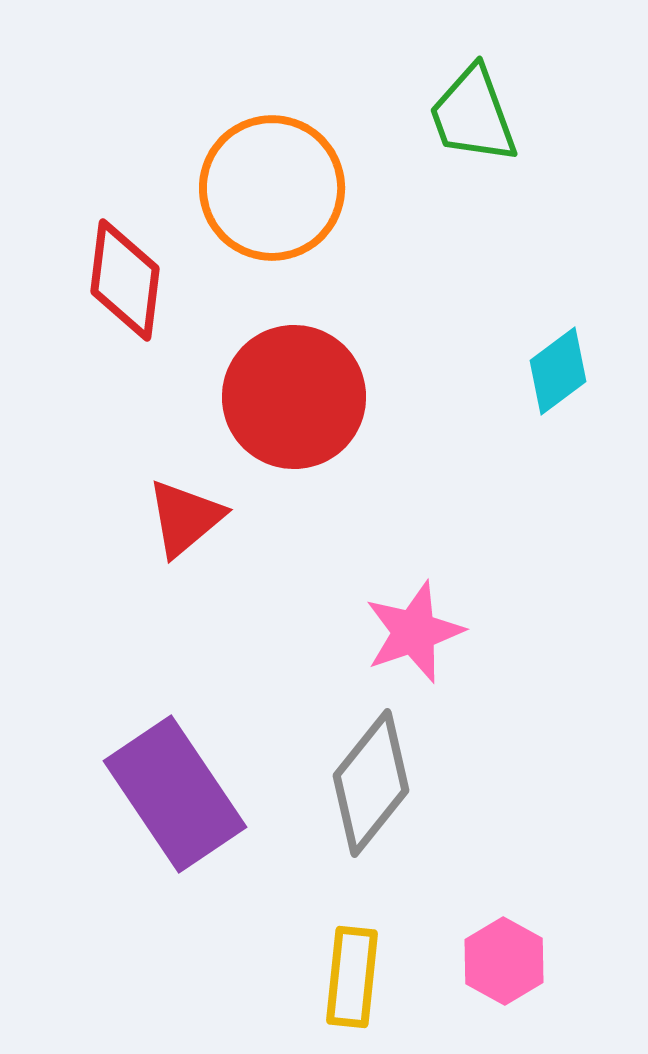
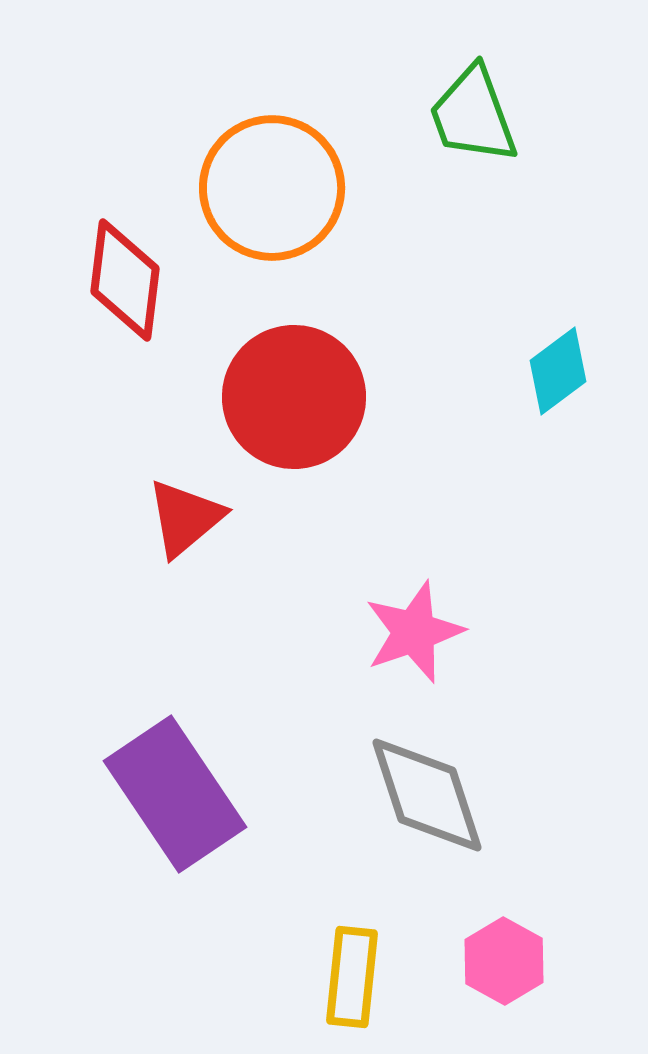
gray diamond: moved 56 px right, 12 px down; rotated 57 degrees counterclockwise
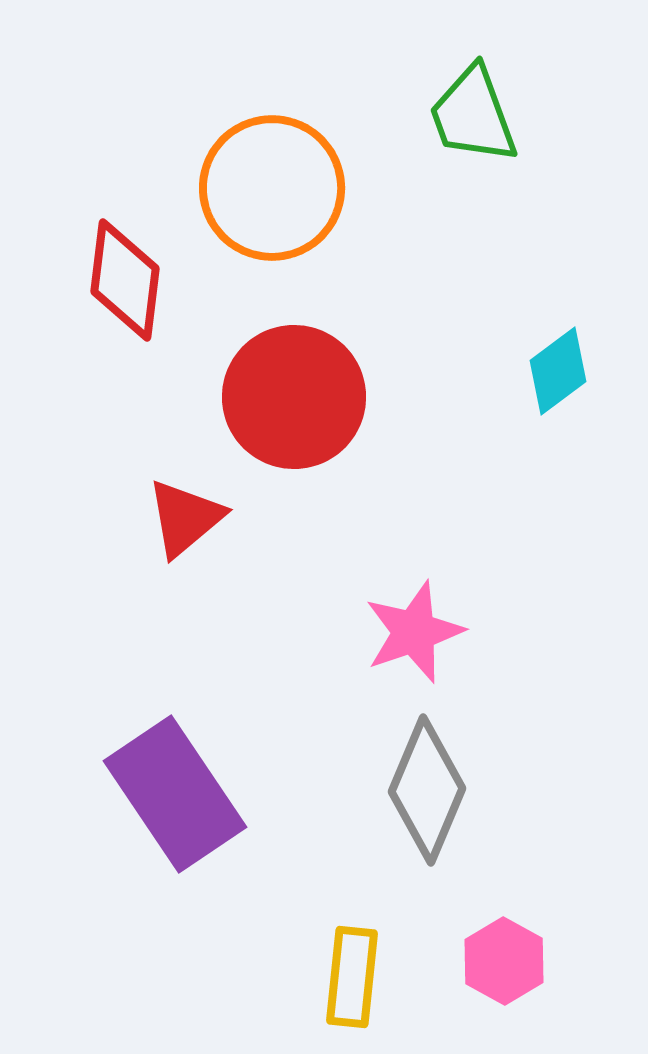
gray diamond: moved 5 px up; rotated 41 degrees clockwise
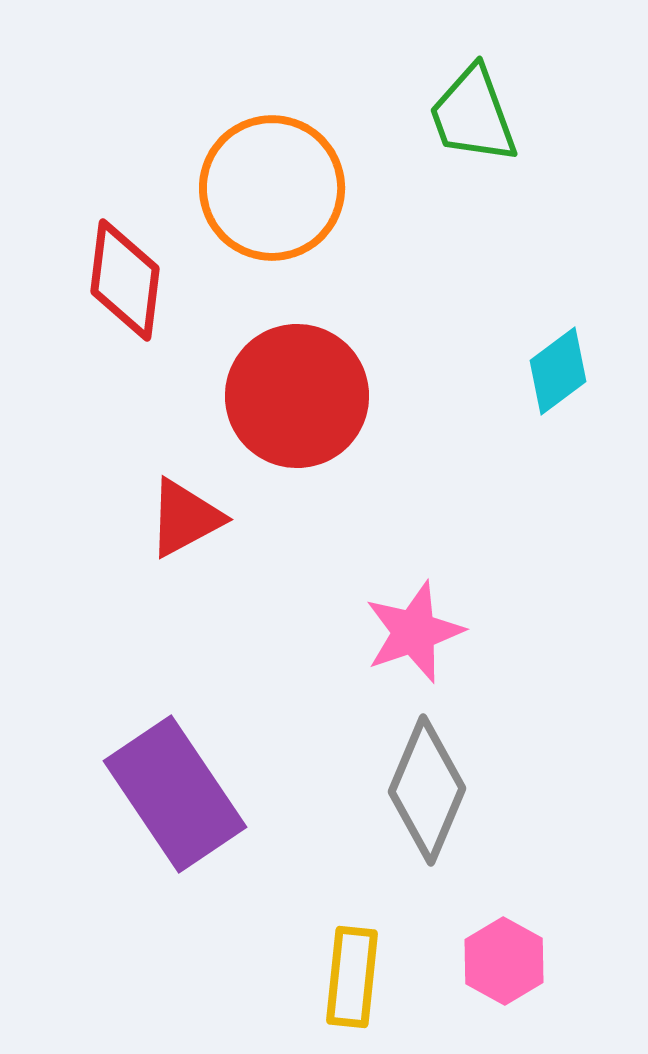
red circle: moved 3 px right, 1 px up
red triangle: rotated 12 degrees clockwise
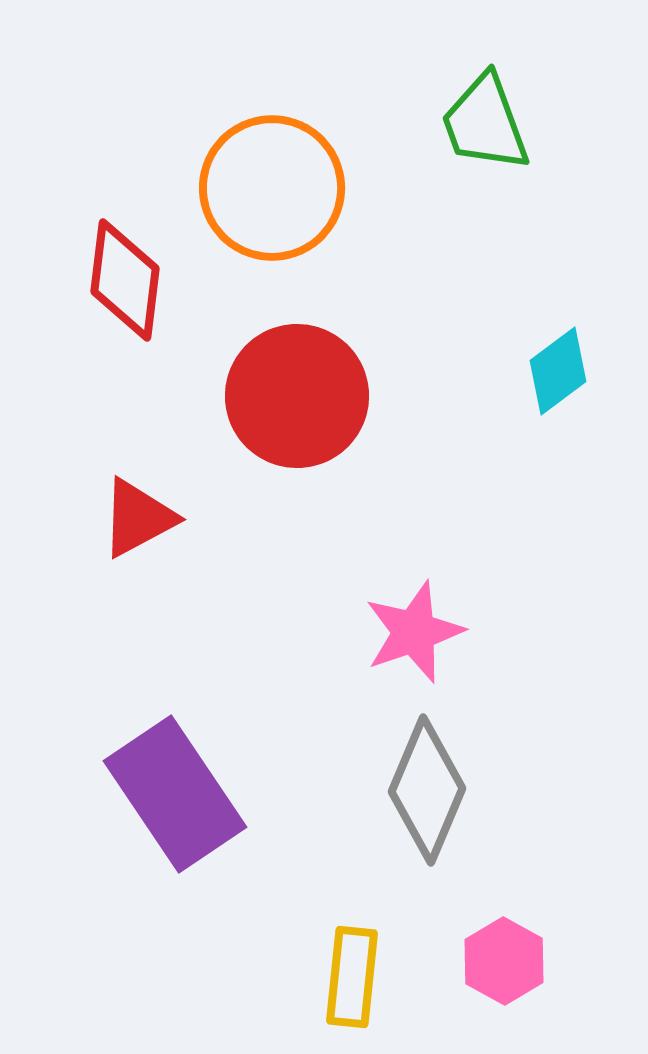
green trapezoid: moved 12 px right, 8 px down
red triangle: moved 47 px left
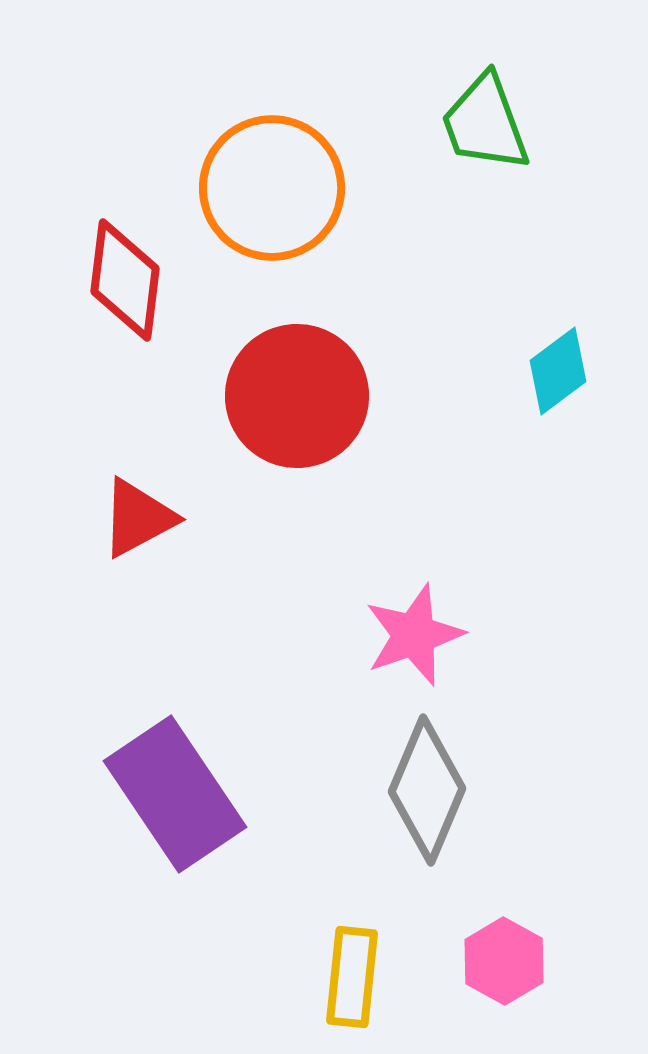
pink star: moved 3 px down
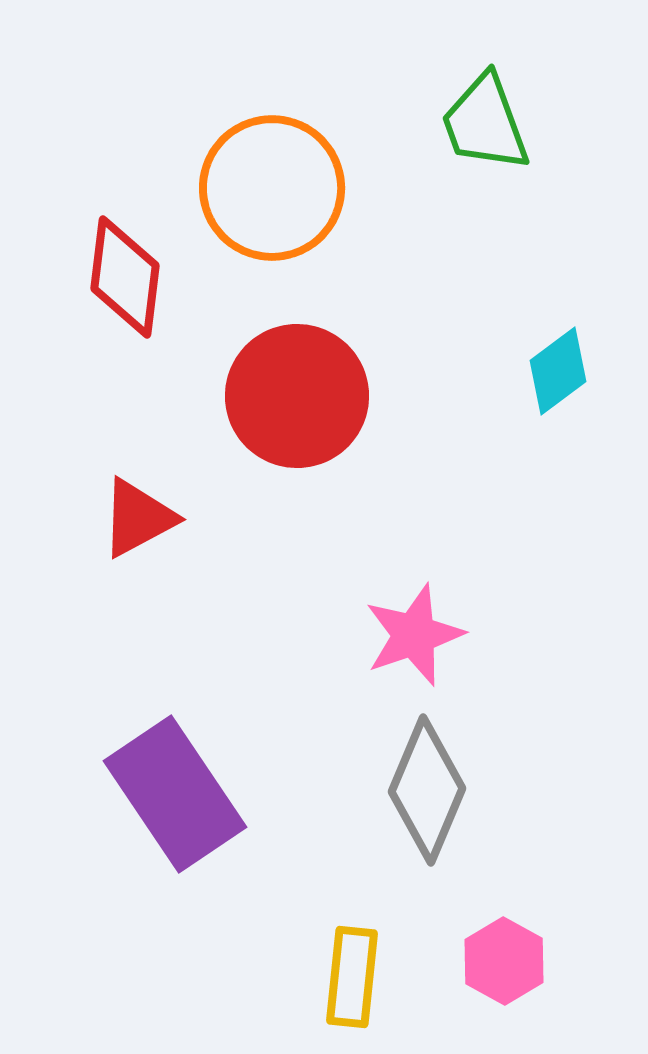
red diamond: moved 3 px up
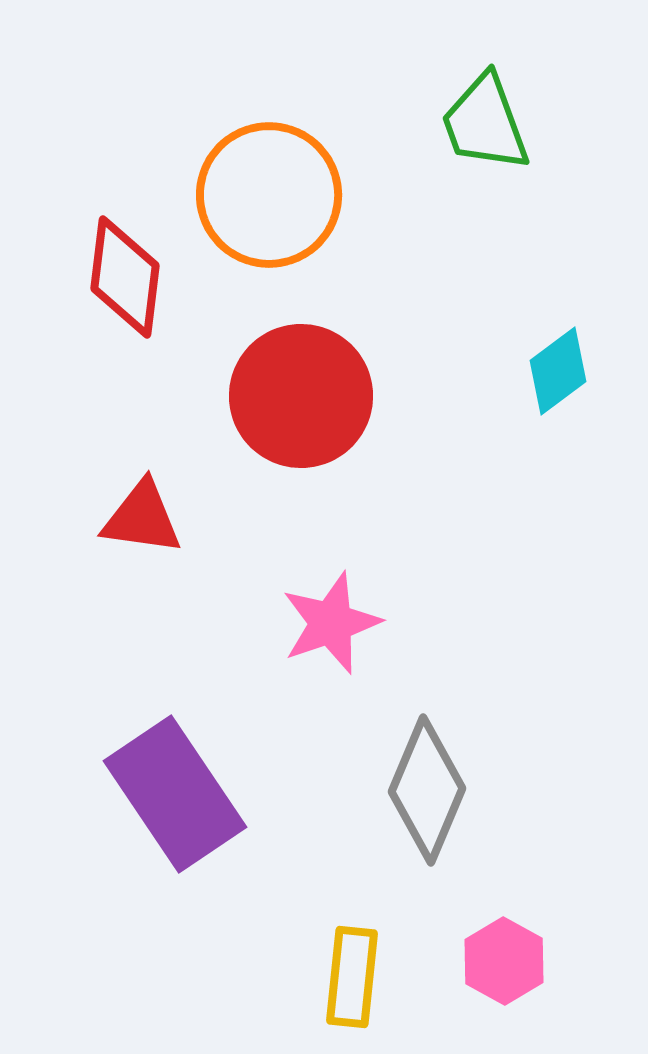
orange circle: moved 3 px left, 7 px down
red circle: moved 4 px right
red triangle: moved 4 px right; rotated 36 degrees clockwise
pink star: moved 83 px left, 12 px up
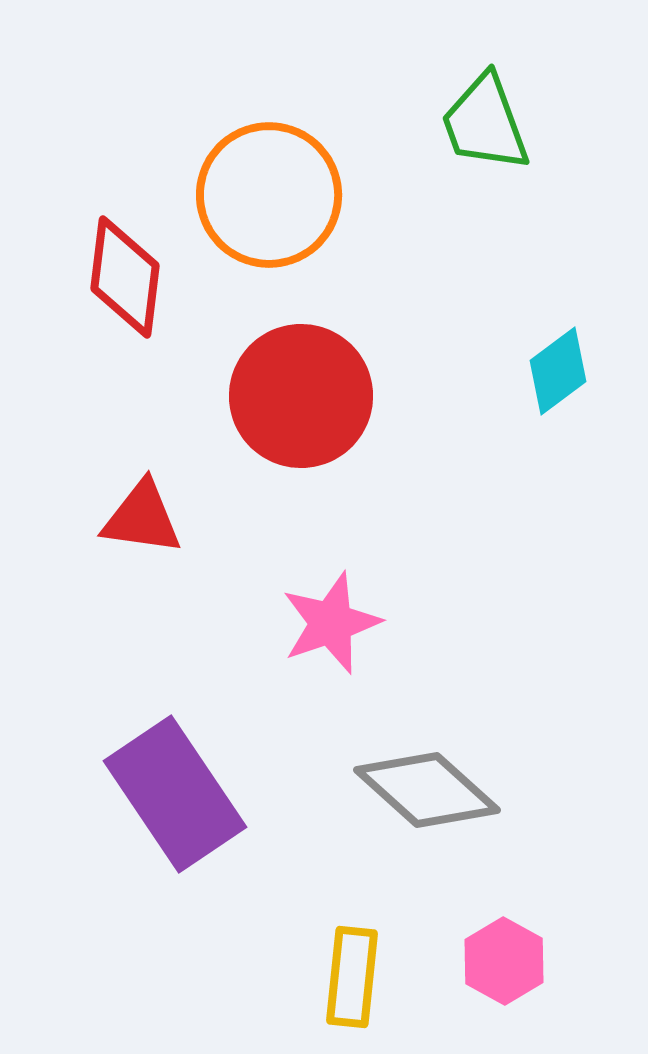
gray diamond: rotated 71 degrees counterclockwise
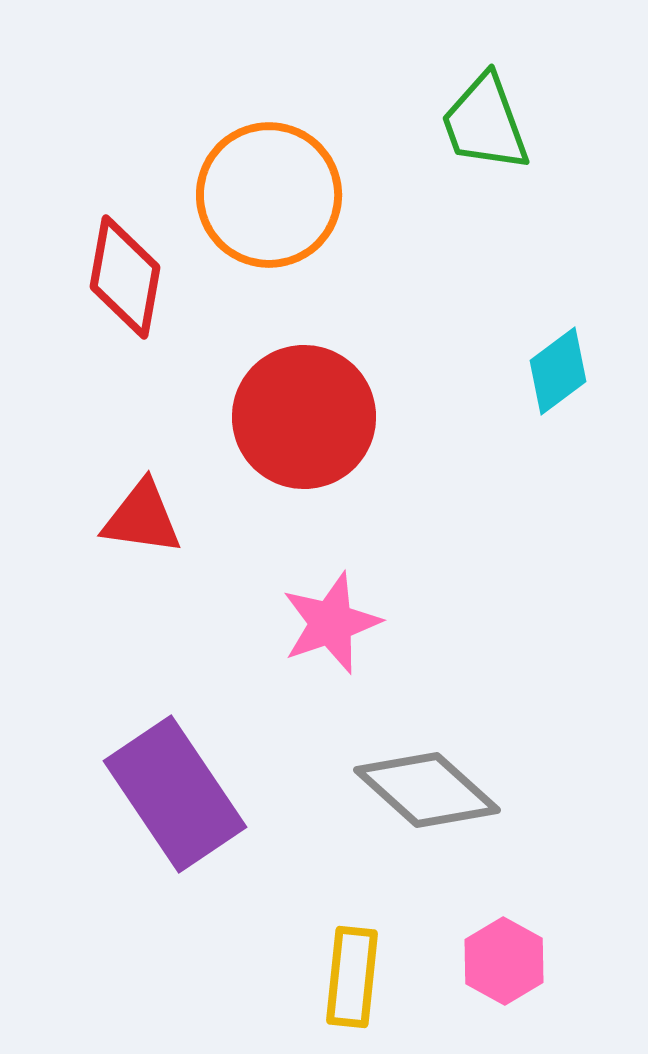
red diamond: rotated 3 degrees clockwise
red circle: moved 3 px right, 21 px down
